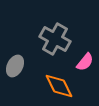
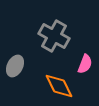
gray cross: moved 1 px left, 3 px up
pink semicircle: moved 2 px down; rotated 18 degrees counterclockwise
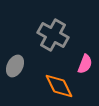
gray cross: moved 1 px left, 1 px up
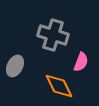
gray cross: rotated 12 degrees counterclockwise
pink semicircle: moved 4 px left, 2 px up
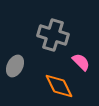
pink semicircle: rotated 66 degrees counterclockwise
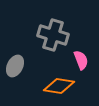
pink semicircle: moved 2 px up; rotated 24 degrees clockwise
orange diamond: rotated 56 degrees counterclockwise
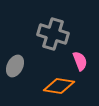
gray cross: moved 1 px up
pink semicircle: moved 1 px left, 1 px down
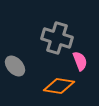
gray cross: moved 4 px right, 4 px down
gray ellipse: rotated 70 degrees counterclockwise
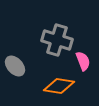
gray cross: moved 2 px down
pink semicircle: moved 3 px right
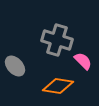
pink semicircle: rotated 24 degrees counterclockwise
orange diamond: moved 1 px left
